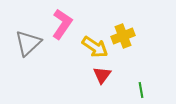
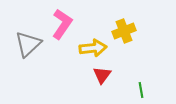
yellow cross: moved 1 px right, 5 px up
gray triangle: moved 1 px down
yellow arrow: moved 2 px left, 1 px down; rotated 40 degrees counterclockwise
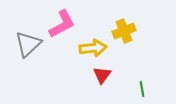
pink L-shape: rotated 28 degrees clockwise
green line: moved 1 px right, 1 px up
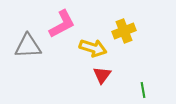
gray triangle: moved 2 px down; rotated 40 degrees clockwise
yellow arrow: rotated 24 degrees clockwise
green line: moved 1 px right, 1 px down
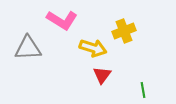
pink L-shape: moved 4 px up; rotated 60 degrees clockwise
gray triangle: moved 2 px down
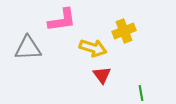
pink L-shape: rotated 40 degrees counterclockwise
red triangle: rotated 12 degrees counterclockwise
green line: moved 2 px left, 3 px down
